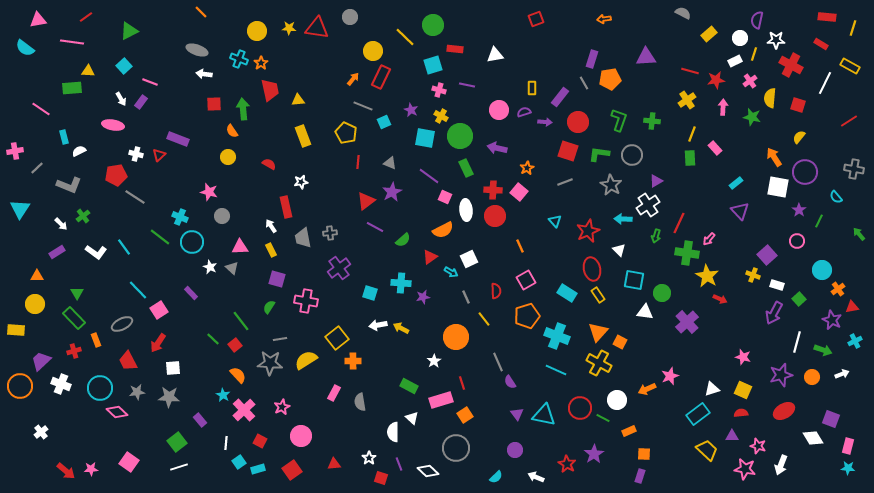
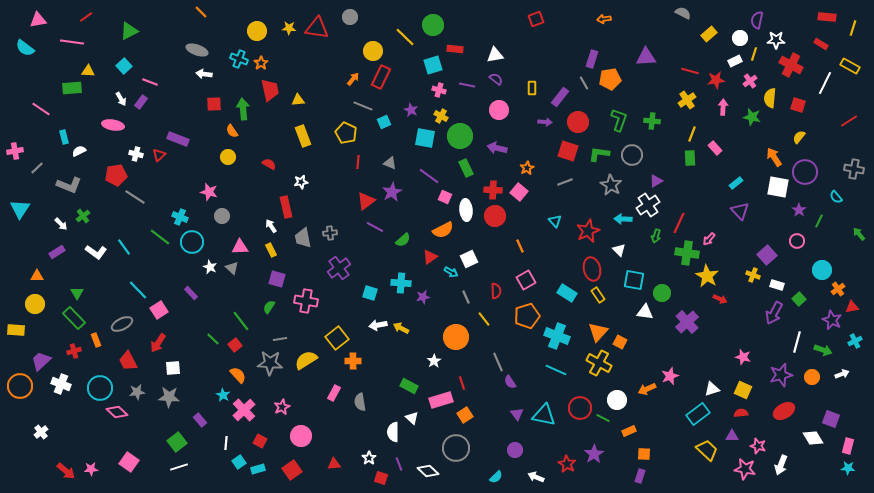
purple semicircle at (524, 112): moved 28 px left, 33 px up; rotated 56 degrees clockwise
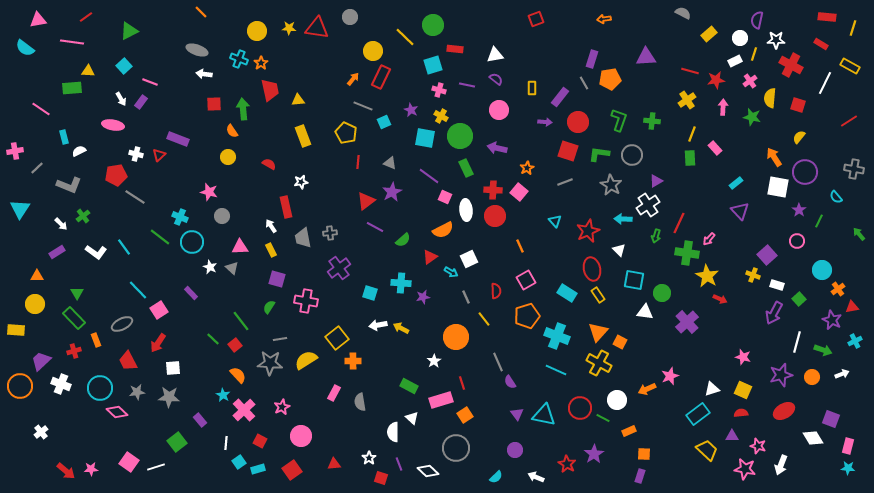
white line at (179, 467): moved 23 px left
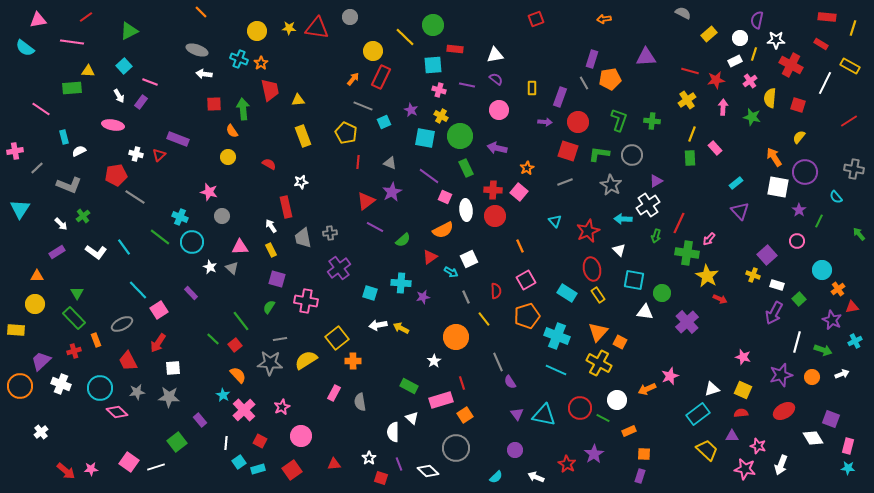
cyan square at (433, 65): rotated 12 degrees clockwise
purple rectangle at (560, 97): rotated 18 degrees counterclockwise
white arrow at (121, 99): moved 2 px left, 3 px up
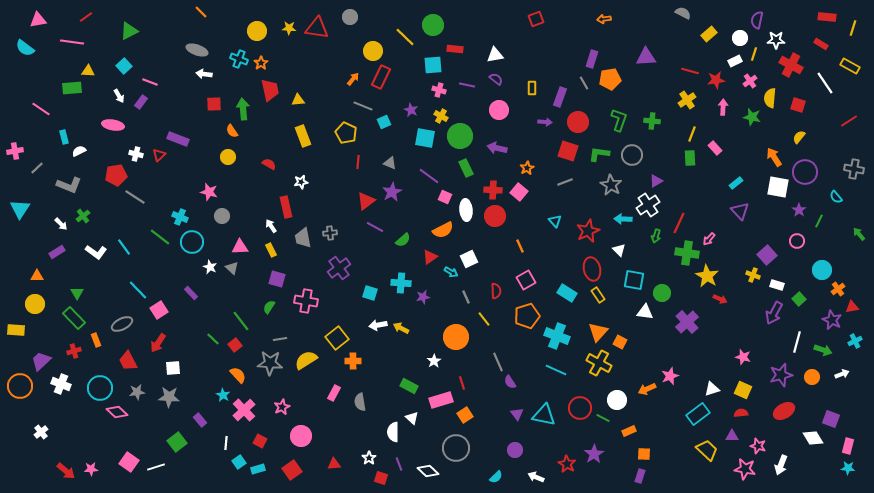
white line at (825, 83): rotated 60 degrees counterclockwise
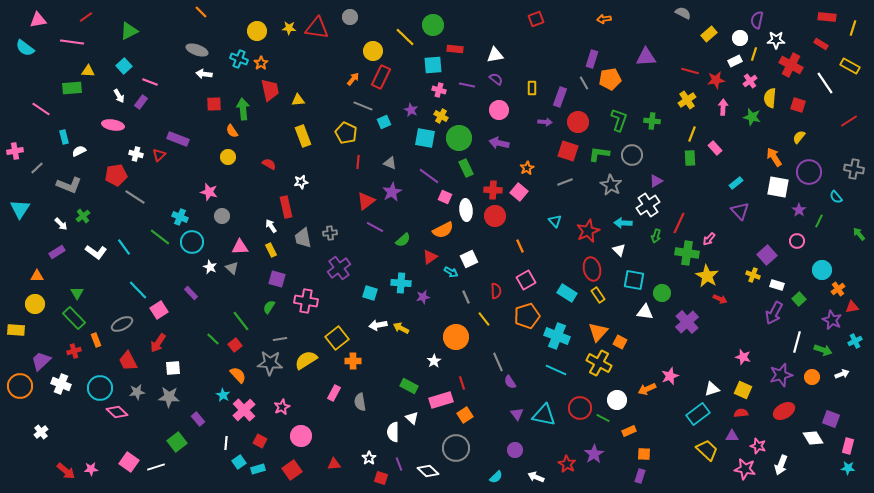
green circle at (460, 136): moved 1 px left, 2 px down
purple arrow at (497, 148): moved 2 px right, 5 px up
purple circle at (805, 172): moved 4 px right
cyan arrow at (623, 219): moved 4 px down
purple rectangle at (200, 420): moved 2 px left, 1 px up
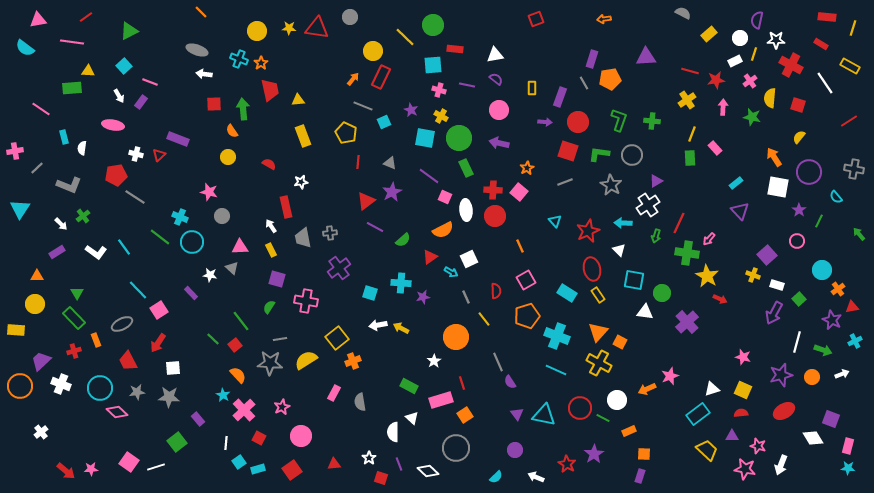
white semicircle at (79, 151): moved 3 px right, 3 px up; rotated 56 degrees counterclockwise
white star at (210, 267): moved 8 px down; rotated 16 degrees counterclockwise
orange cross at (353, 361): rotated 21 degrees counterclockwise
red square at (260, 441): moved 1 px left, 3 px up
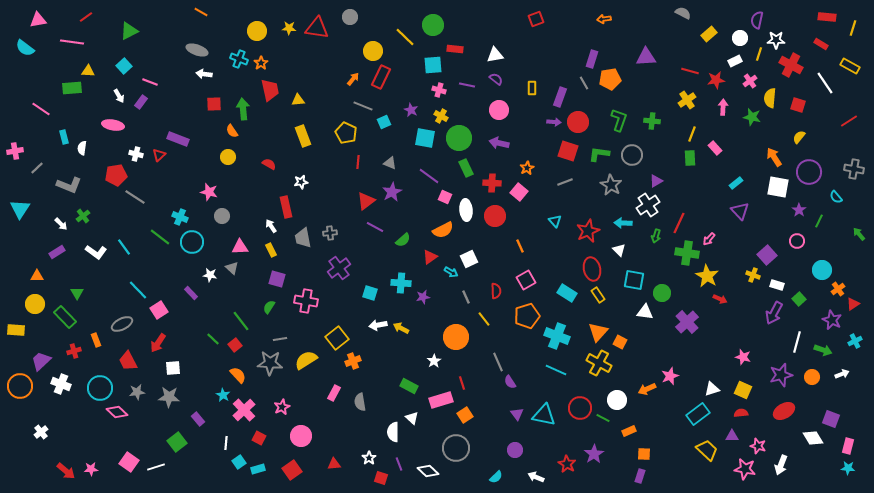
orange line at (201, 12): rotated 16 degrees counterclockwise
yellow line at (754, 54): moved 5 px right
purple arrow at (545, 122): moved 9 px right
red cross at (493, 190): moved 1 px left, 7 px up
red triangle at (852, 307): moved 1 px right, 3 px up; rotated 24 degrees counterclockwise
green rectangle at (74, 318): moved 9 px left, 1 px up
